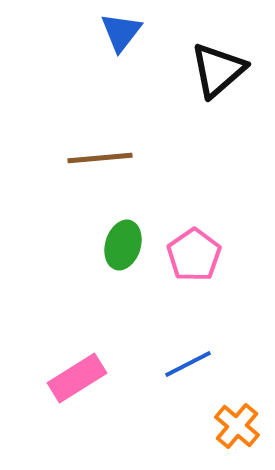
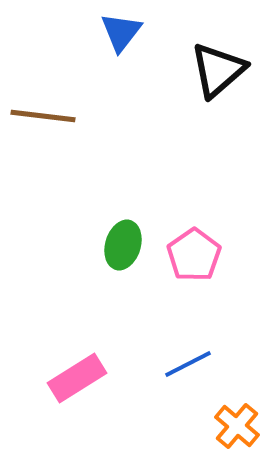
brown line: moved 57 px left, 42 px up; rotated 12 degrees clockwise
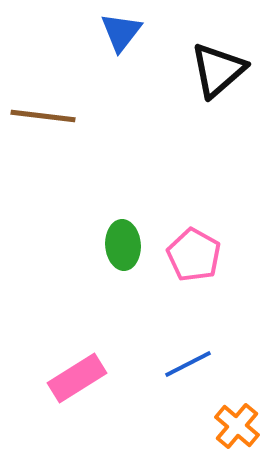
green ellipse: rotated 21 degrees counterclockwise
pink pentagon: rotated 8 degrees counterclockwise
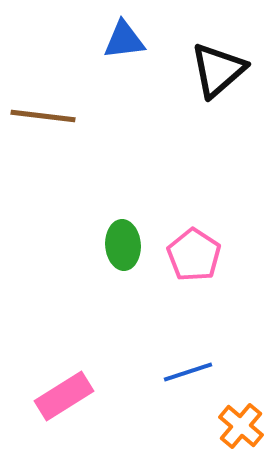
blue triangle: moved 3 px right, 8 px down; rotated 45 degrees clockwise
pink pentagon: rotated 4 degrees clockwise
blue line: moved 8 px down; rotated 9 degrees clockwise
pink rectangle: moved 13 px left, 18 px down
orange cross: moved 4 px right
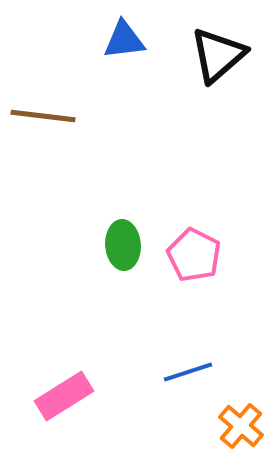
black triangle: moved 15 px up
pink pentagon: rotated 6 degrees counterclockwise
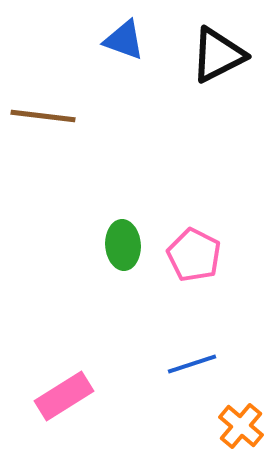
blue triangle: rotated 27 degrees clockwise
black triangle: rotated 14 degrees clockwise
blue line: moved 4 px right, 8 px up
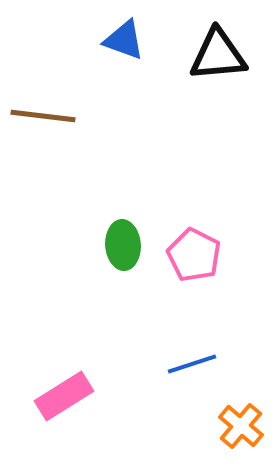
black triangle: rotated 22 degrees clockwise
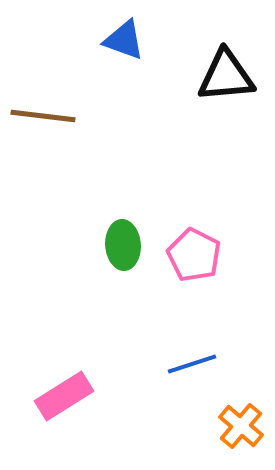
black triangle: moved 8 px right, 21 px down
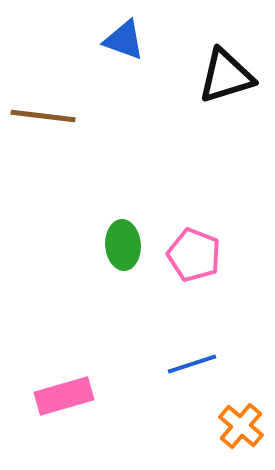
black triangle: rotated 12 degrees counterclockwise
pink pentagon: rotated 6 degrees counterclockwise
pink rectangle: rotated 16 degrees clockwise
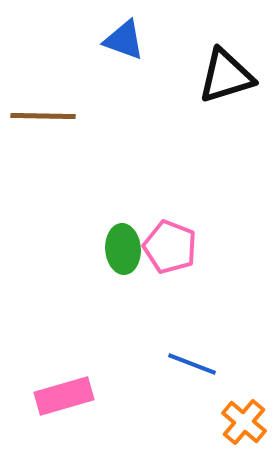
brown line: rotated 6 degrees counterclockwise
green ellipse: moved 4 px down
pink pentagon: moved 24 px left, 8 px up
blue line: rotated 39 degrees clockwise
orange cross: moved 3 px right, 4 px up
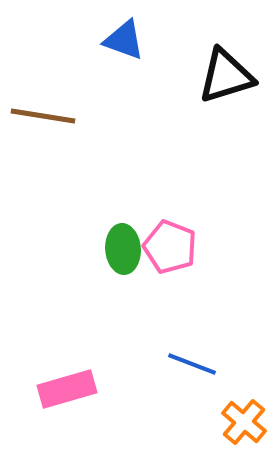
brown line: rotated 8 degrees clockwise
pink rectangle: moved 3 px right, 7 px up
